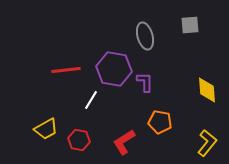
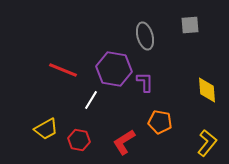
red line: moved 3 px left; rotated 28 degrees clockwise
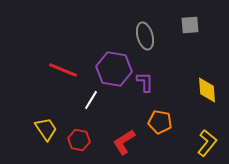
yellow trapezoid: rotated 95 degrees counterclockwise
